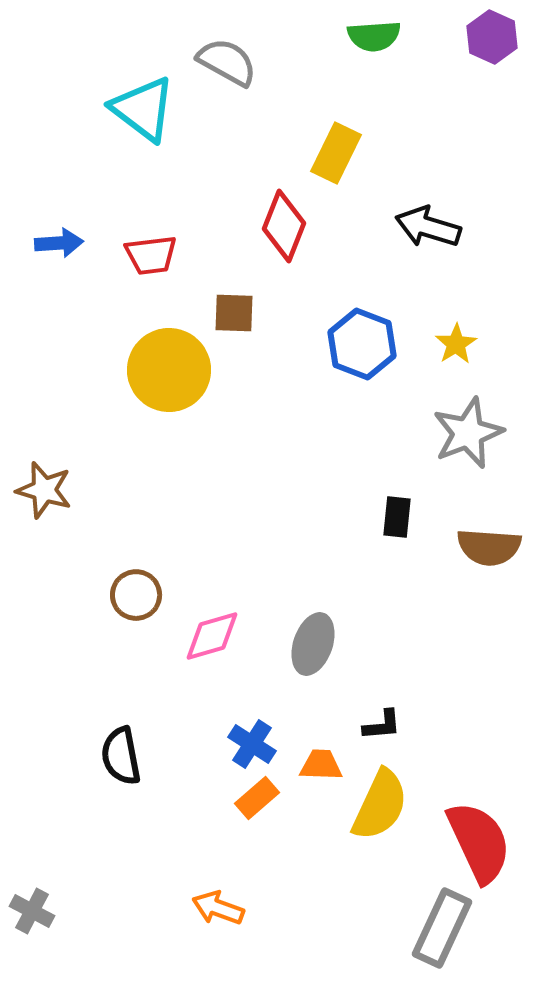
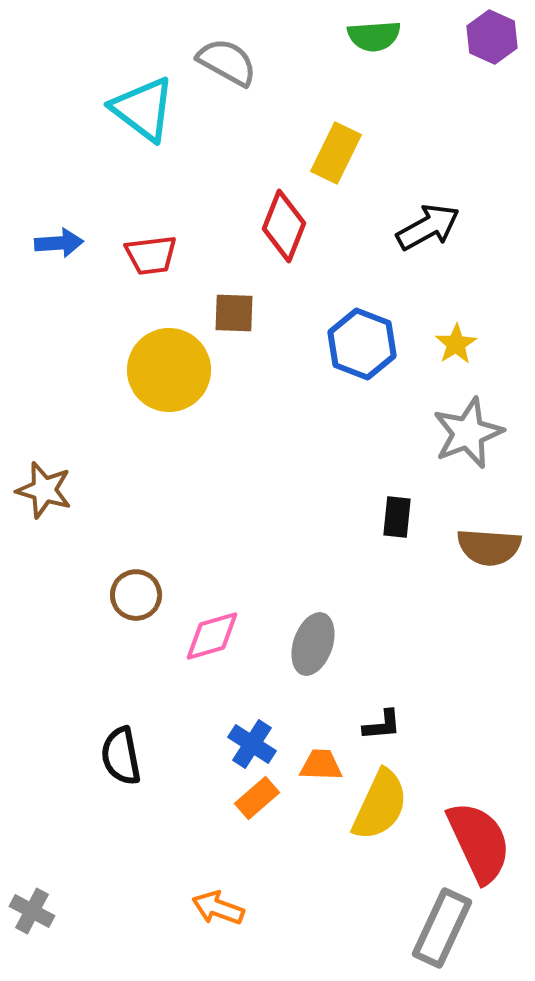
black arrow: rotated 134 degrees clockwise
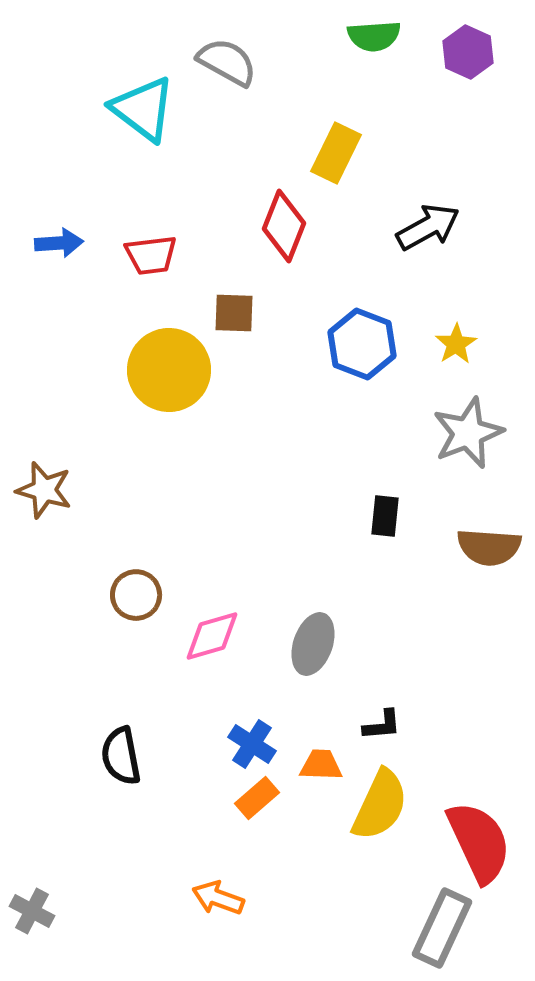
purple hexagon: moved 24 px left, 15 px down
black rectangle: moved 12 px left, 1 px up
orange arrow: moved 10 px up
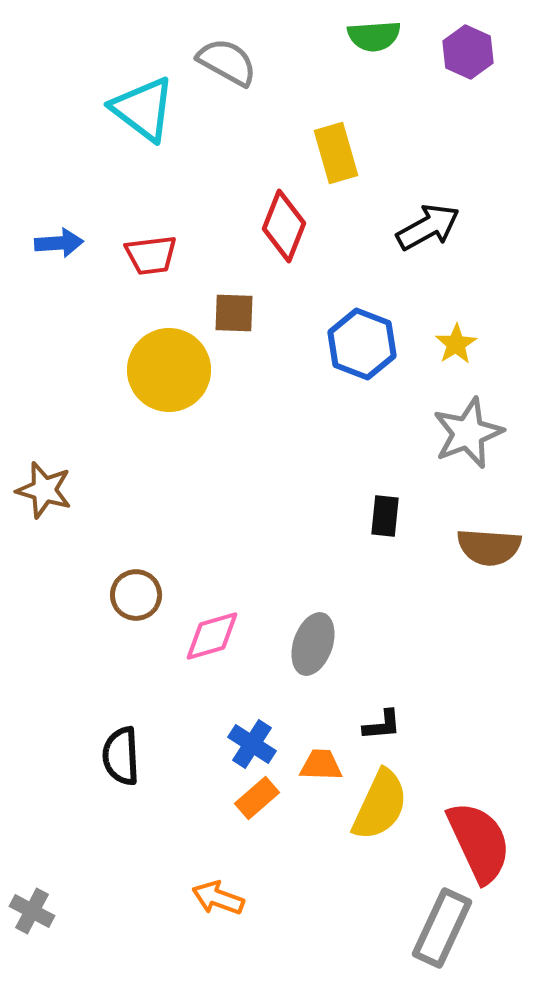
yellow rectangle: rotated 42 degrees counterclockwise
black semicircle: rotated 8 degrees clockwise
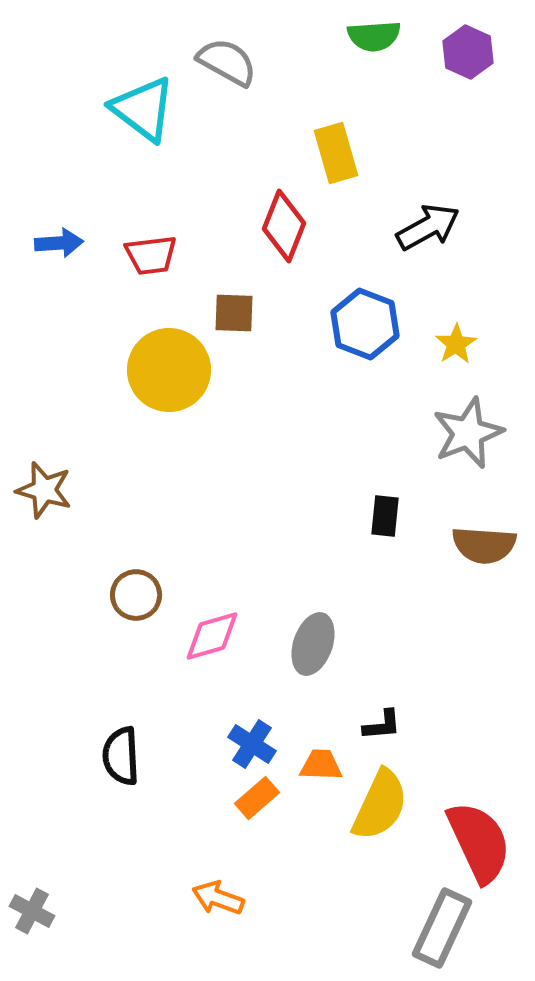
blue hexagon: moved 3 px right, 20 px up
brown semicircle: moved 5 px left, 2 px up
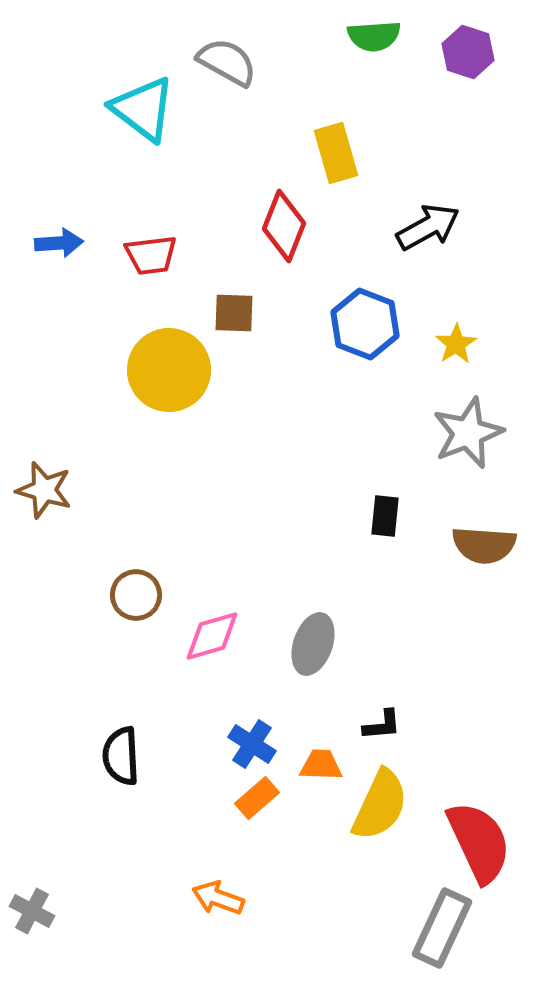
purple hexagon: rotated 6 degrees counterclockwise
